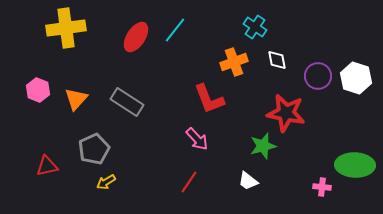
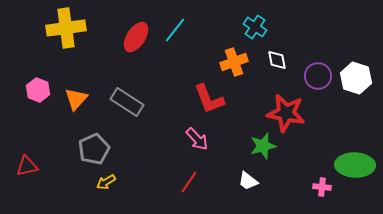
red triangle: moved 20 px left
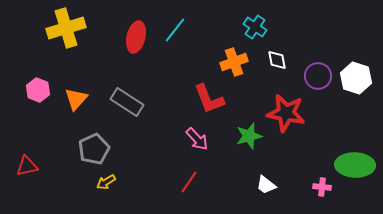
yellow cross: rotated 9 degrees counterclockwise
red ellipse: rotated 20 degrees counterclockwise
green star: moved 14 px left, 10 px up
white trapezoid: moved 18 px right, 4 px down
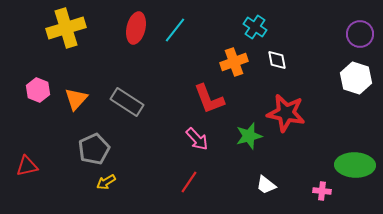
red ellipse: moved 9 px up
purple circle: moved 42 px right, 42 px up
pink cross: moved 4 px down
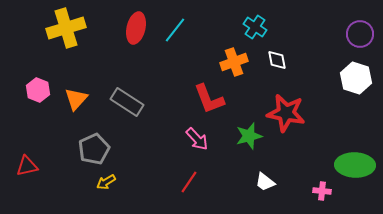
white trapezoid: moved 1 px left, 3 px up
